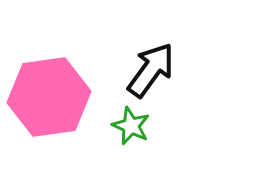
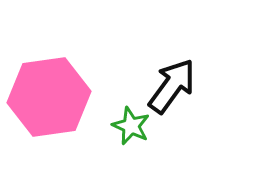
black arrow: moved 21 px right, 16 px down
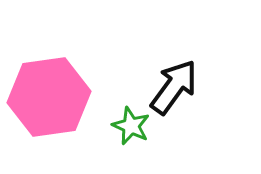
black arrow: moved 2 px right, 1 px down
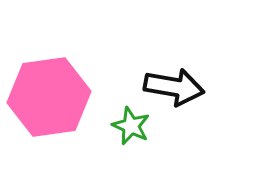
black arrow: rotated 64 degrees clockwise
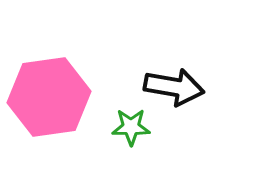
green star: moved 1 px down; rotated 24 degrees counterclockwise
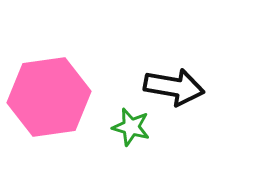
green star: rotated 15 degrees clockwise
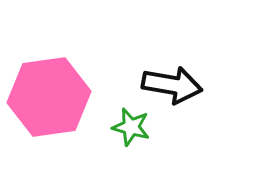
black arrow: moved 2 px left, 2 px up
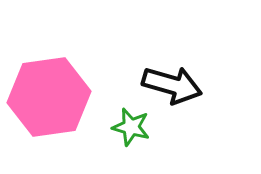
black arrow: rotated 6 degrees clockwise
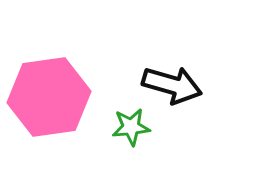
green star: rotated 21 degrees counterclockwise
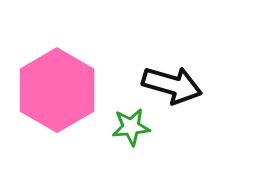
pink hexagon: moved 8 px right, 7 px up; rotated 22 degrees counterclockwise
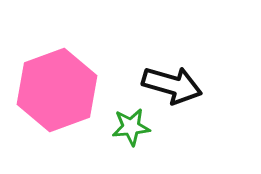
pink hexagon: rotated 10 degrees clockwise
